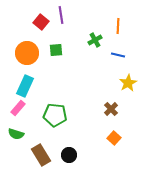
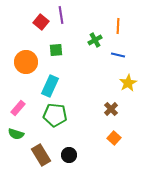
orange circle: moved 1 px left, 9 px down
cyan rectangle: moved 25 px right
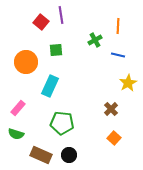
green pentagon: moved 7 px right, 8 px down
brown rectangle: rotated 35 degrees counterclockwise
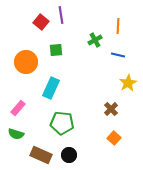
cyan rectangle: moved 1 px right, 2 px down
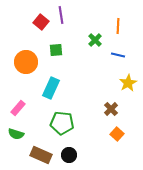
green cross: rotated 16 degrees counterclockwise
orange square: moved 3 px right, 4 px up
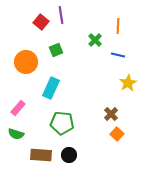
green square: rotated 16 degrees counterclockwise
brown cross: moved 5 px down
brown rectangle: rotated 20 degrees counterclockwise
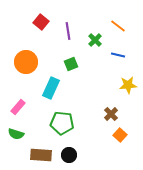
purple line: moved 7 px right, 16 px down
orange line: rotated 56 degrees counterclockwise
green square: moved 15 px right, 14 px down
yellow star: moved 2 px down; rotated 24 degrees clockwise
pink rectangle: moved 1 px up
orange square: moved 3 px right, 1 px down
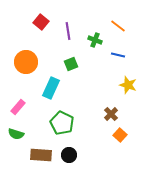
green cross: rotated 24 degrees counterclockwise
yellow star: rotated 24 degrees clockwise
green pentagon: rotated 20 degrees clockwise
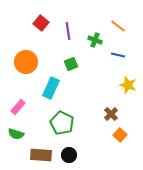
red square: moved 1 px down
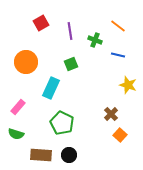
red square: rotated 21 degrees clockwise
purple line: moved 2 px right
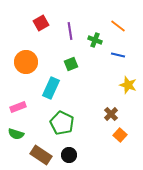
pink rectangle: rotated 28 degrees clockwise
brown rectangle: rotated 30 degrees clockwise
